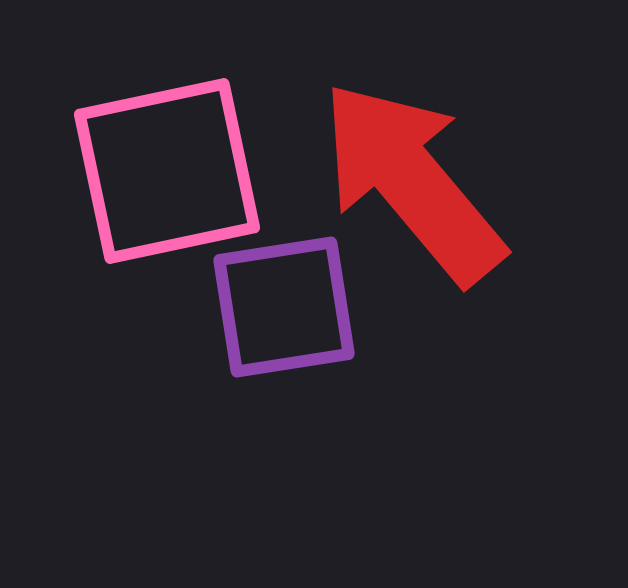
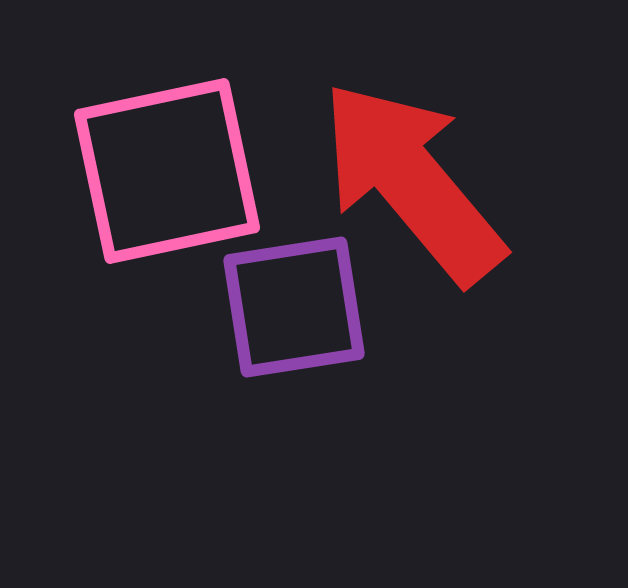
purple square: moved 10 px right
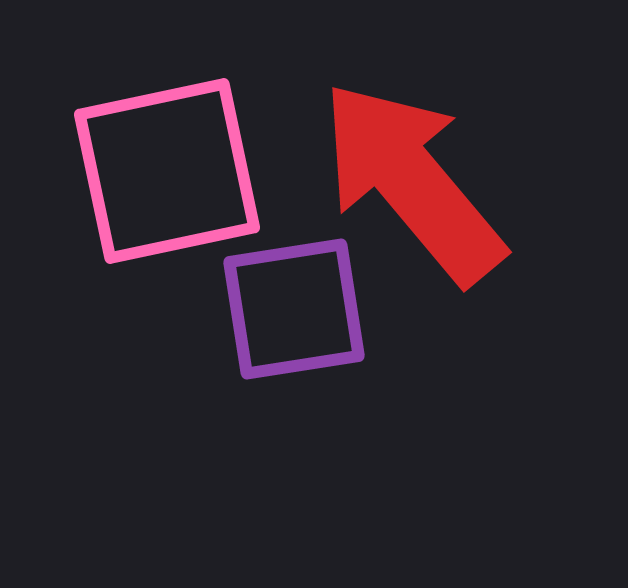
purple square: moved 2 px down
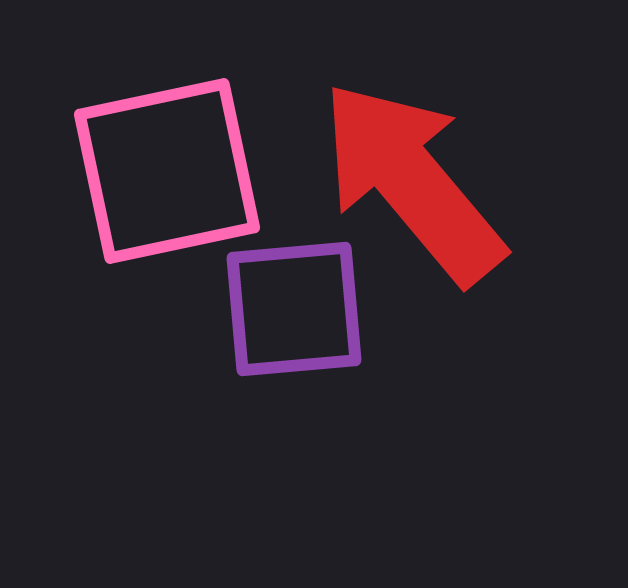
purple square: rotated 4 degrees clockwise
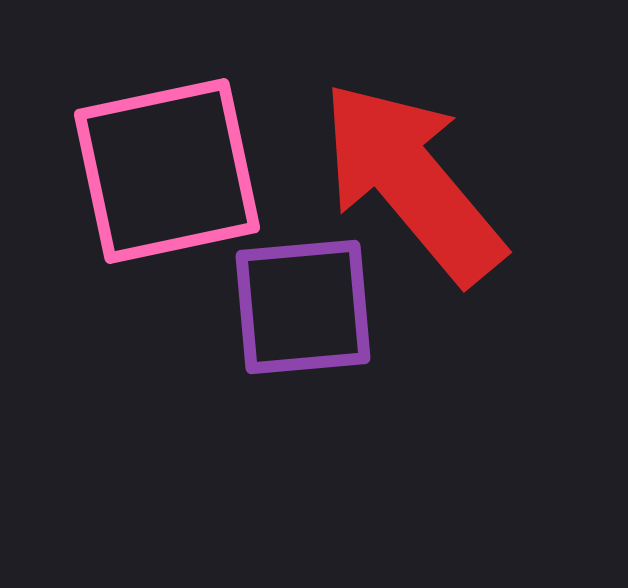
purple square: moved 9 px right, 2 px up
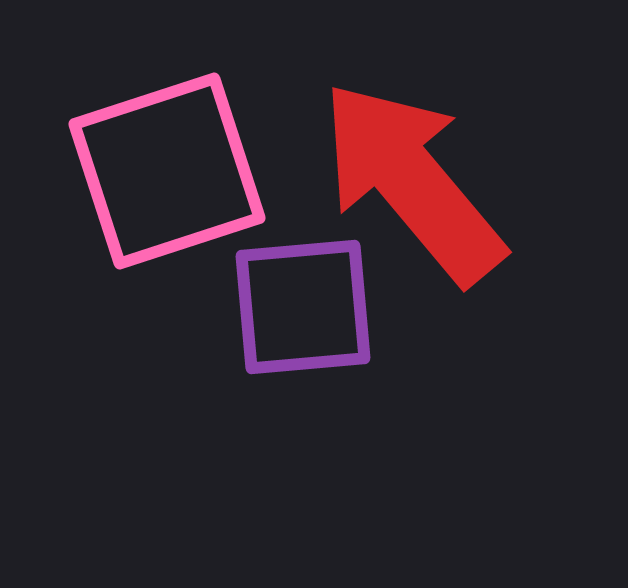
pink square: rotated 6 degrees counterclockwise
